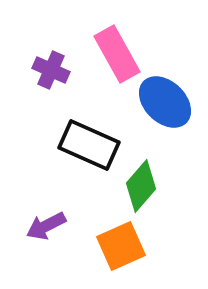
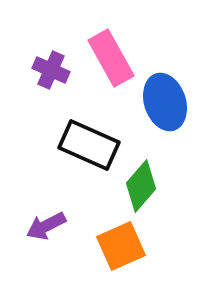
pink rectangle: moved 6 px left, 4 px down
blue ellipse: rotated 28 degrees clockwise
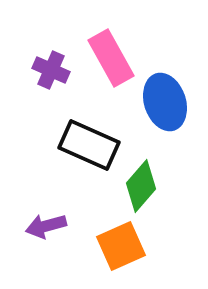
purple arrow: rotated 12 degrees clockwise
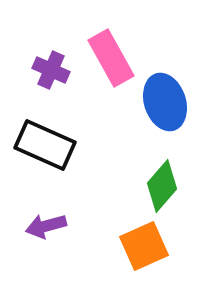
black rectangle: moved 44 px left
green diamond: moved 21 px right
orange square: moved 23 px right
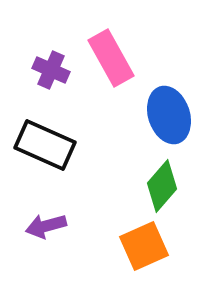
blue ellipse: moved 4 px right, 13 px down
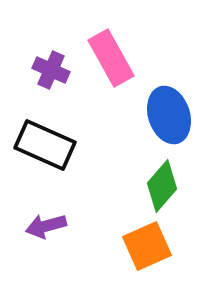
orange square: moved 3 px right
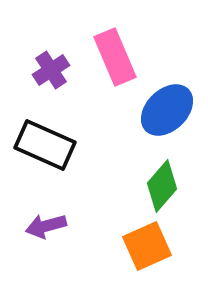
pink rectangle: moved 4 px right, 1 px up; rotated 6 degrees clockwise
purple cross: rotated 33 degrees clockwise
blue ellipse: moved 2 px left, 5 px up; rotated 64 degrees clockwise
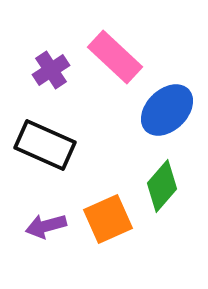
pink rectangle: rotated 24 degrees counterclockwise
orange square: moved 39 px left, 27 px up
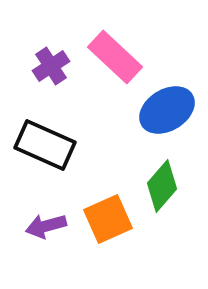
purple cross: moved 4 px up
blue ellipse: rotated 12 degrees clockwise
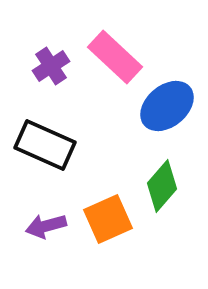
blue ellipse: moved 4 px up; rotated 8 degrees counterclockwise
